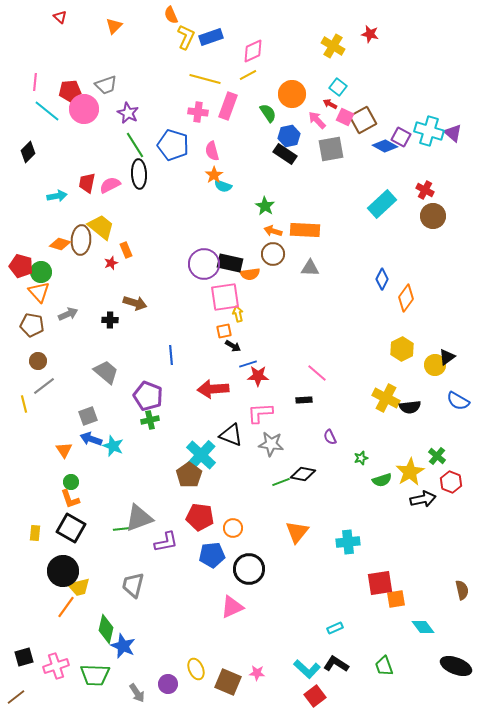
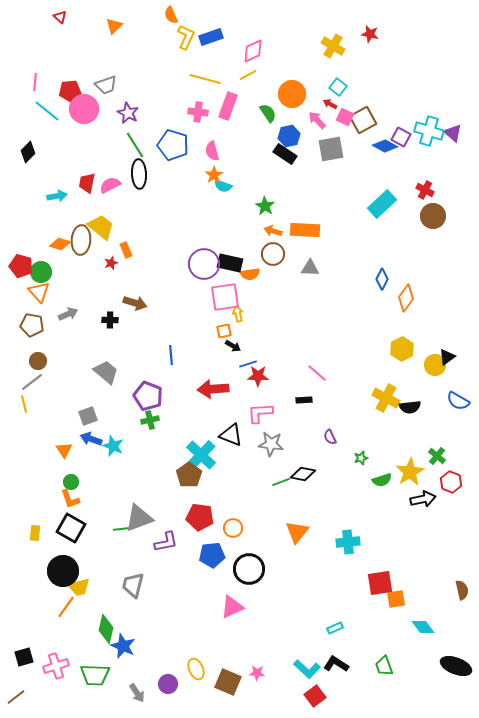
gray line at (44, 386): moved 12 px left, 4 px up
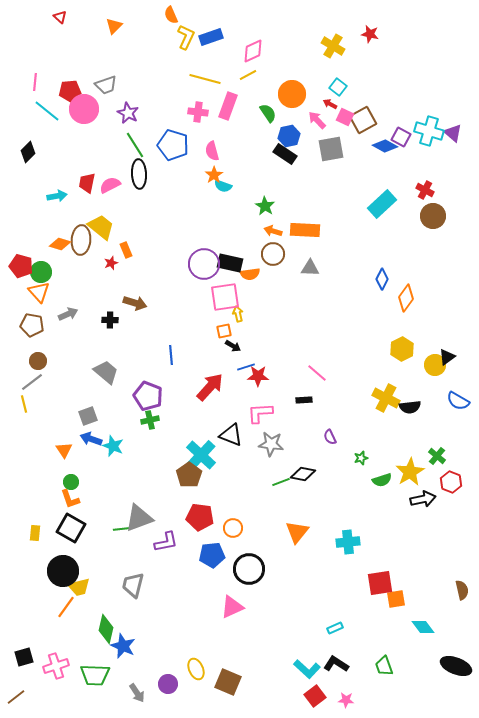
blue line at (248, 364): moved 2 px left, 3 px down
red arrow at (213, 389): moved 3 px left, 2 px up; rotated 136 degrees clockwise
pink star at (257, 673): moved 89 px right, 27 px down
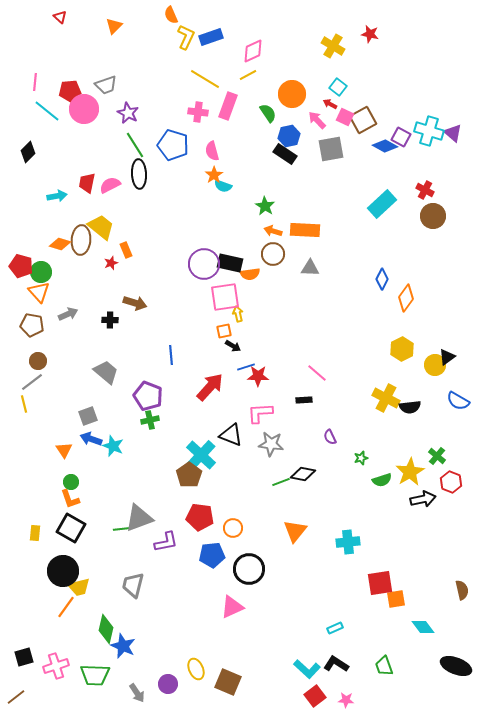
yellow line at (205, 79): rotated 16 degrees clockwise
orange triangle at (297, 532): moved 2 px left, 1 px up
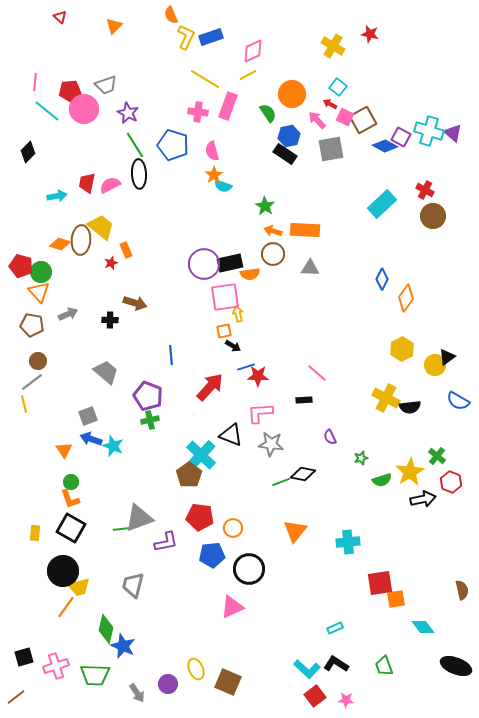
black rectangle at (230, 263): rotated 25 degrees counterclockwise
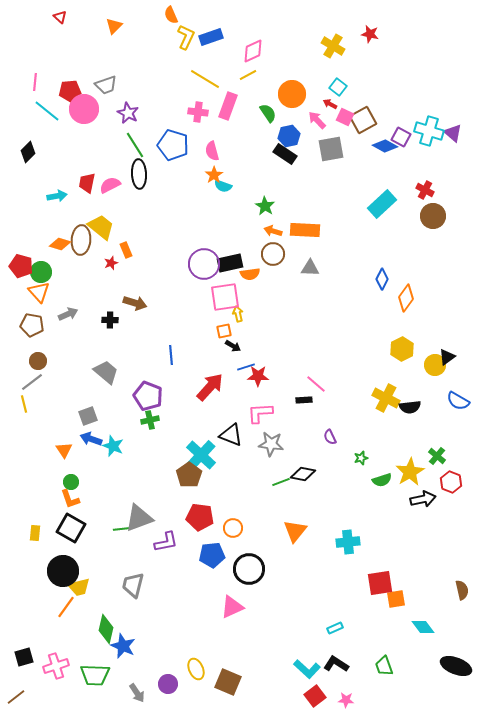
pink line at (317, 373): moved 1 px left, 11 px down
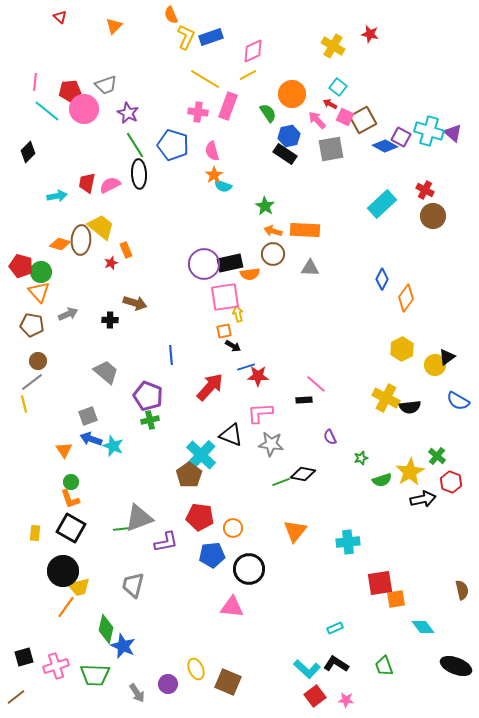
pink triangle at (232, 607): rotated 30 degrees clockwise
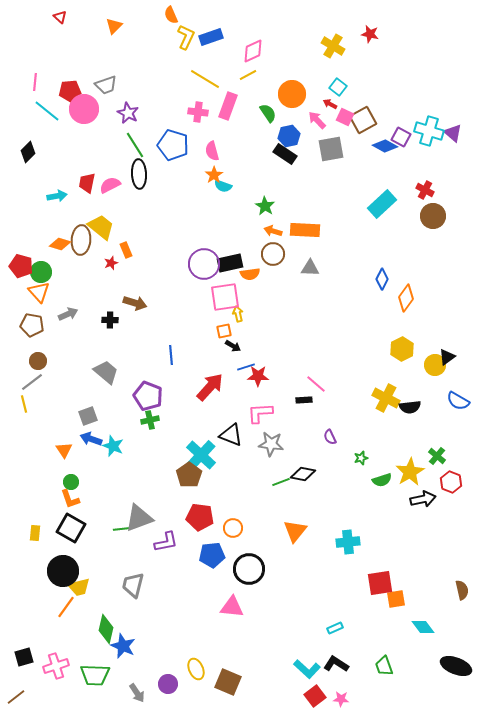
pink star at (346, 700): moved 5 px left, 1 px up
